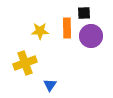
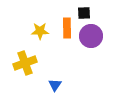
blue triangle: moved 5 px right
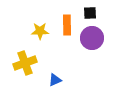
black square: moved 6 px right
orange rectangle: moved 3 px up
purple circle: moved 1 px right, 2 px down
blue triangle: moved 5 px up; rotated 32 degrees clockwise
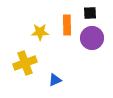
yellow star: moved 1 px down
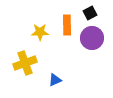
black square: rotated 24 degrees counterclockwise
